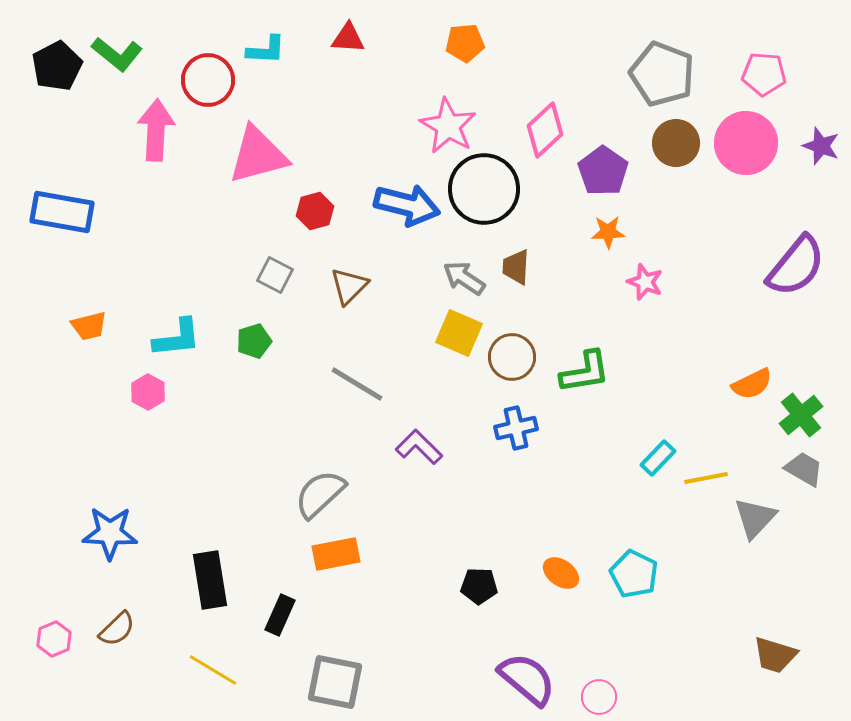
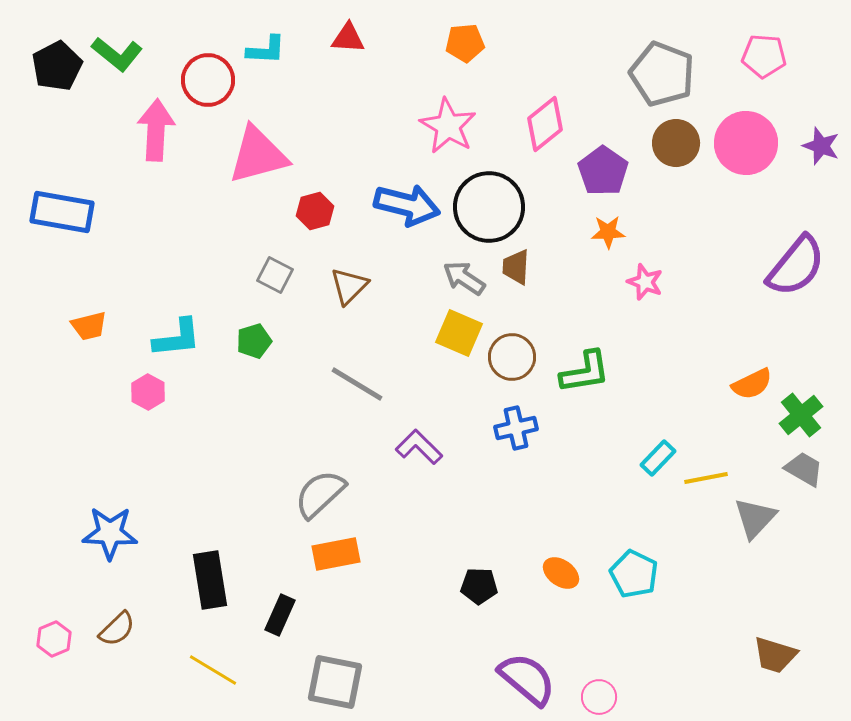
pink pentagon at (764, 74): moved 18 px up
pink diamond at (545, 130): moved 6 px up; rotated 4 degrees clockwise
black circle at (484, 189): moved 5 px right, 18 px down
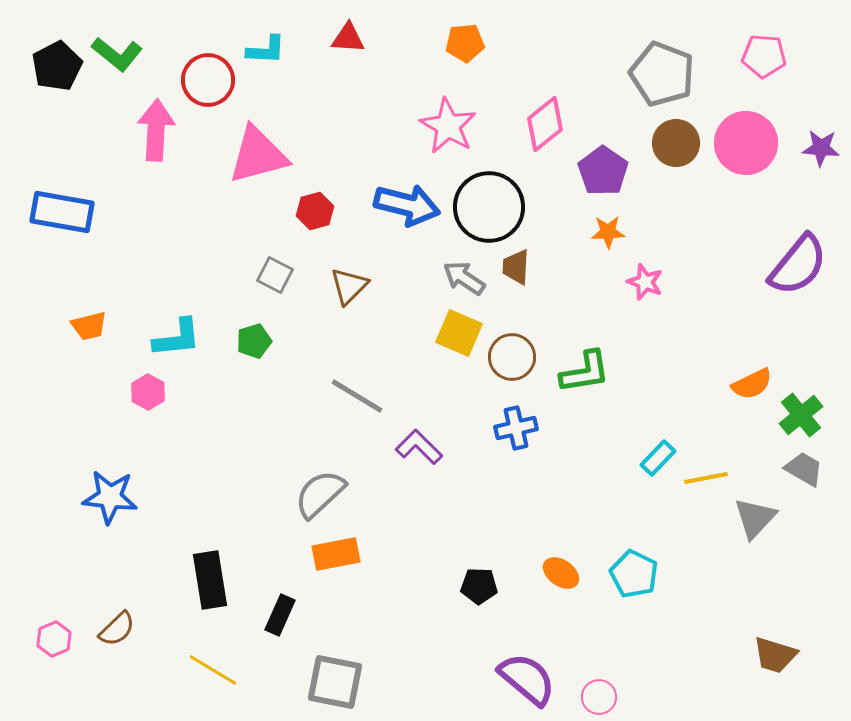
purple star at (821, 146): moved 2 px down; rotated 15 degrees counterclockwise
purple semicircle at (796, 266): moved 2 px right, 1 px up
gray line at (357, 384): moved 12 px down
blue star at (110, 533): moved 36 px up; rotated 4 degrees clockwise
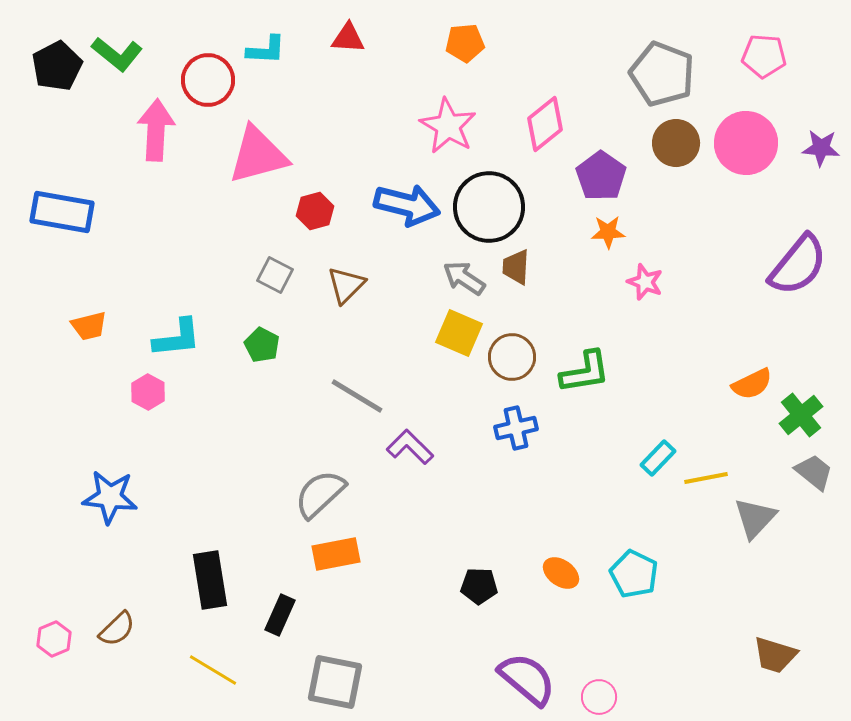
purple pentagon at (603, 171): moved 2 px left, 5 px down
brown triangle at (349, 286): moved 3 px left, 1 px up
green pentagon at (254, 341): moved 8 px right, 4 px down; rotated 28 degrees counterclockwise
purple L-shape at (419, 447): moved 9 px left
gray trapezoid at (804, 469): moved 10 px right, 3 px down; rotated 9 degrees clockwise
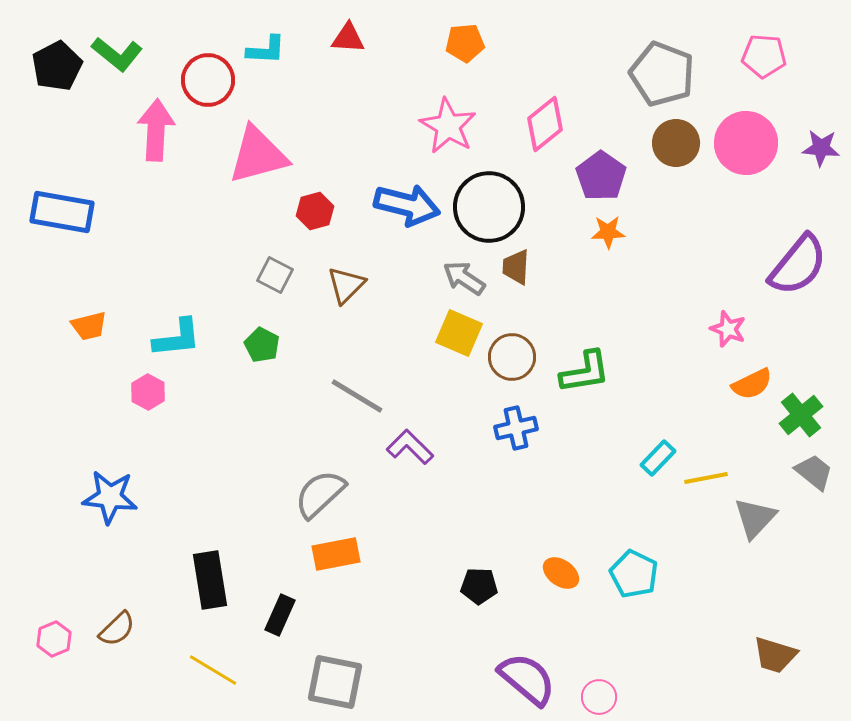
pink star at (645, 282): moved 83 px right, 47 px down
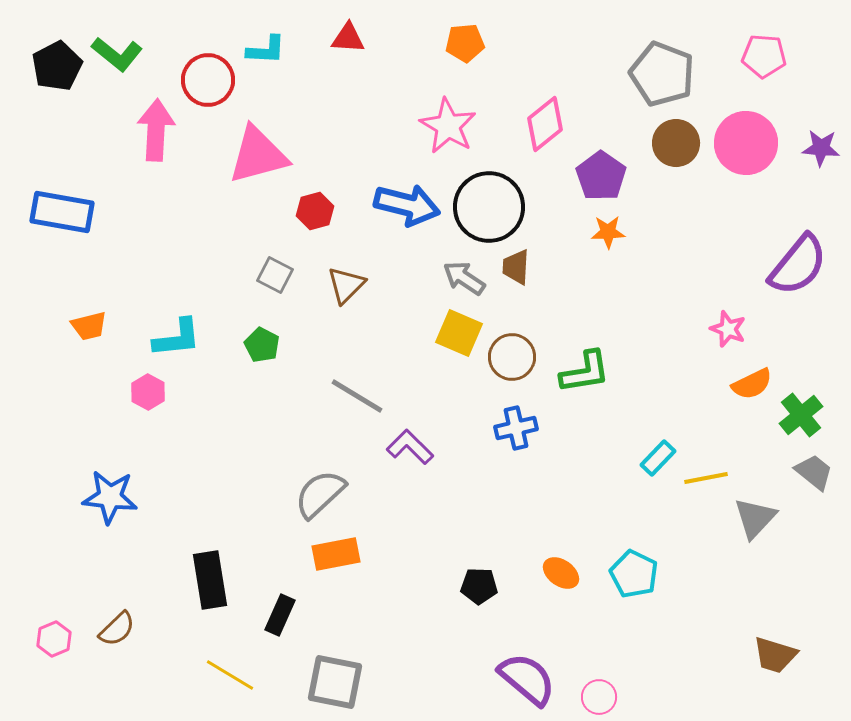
yellow line at (213, 670): moved 17 px right, 5 px down
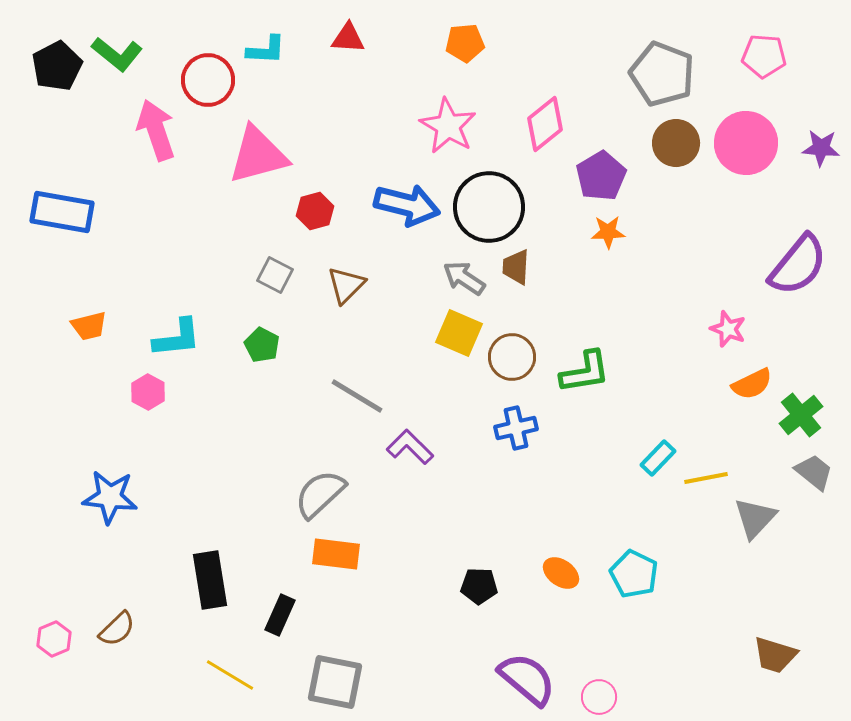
pink arrow at (156, 130): rotated 22 degrees counterclockwise
purple pentagon at (601, 176): rotated 6 degrees clockwise
orange rectangle at (336, 554): rotated 18 degrees clockwise
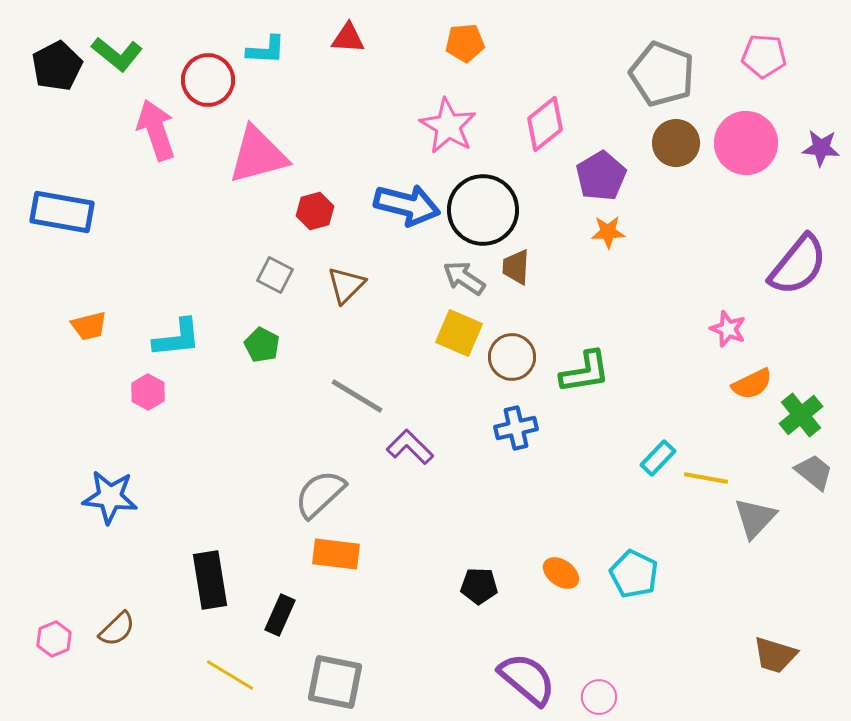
black circle at (489, 207): moved 6 px left, 3 px down
yellow line at (706, 478): rotated 21 degrees clockwise
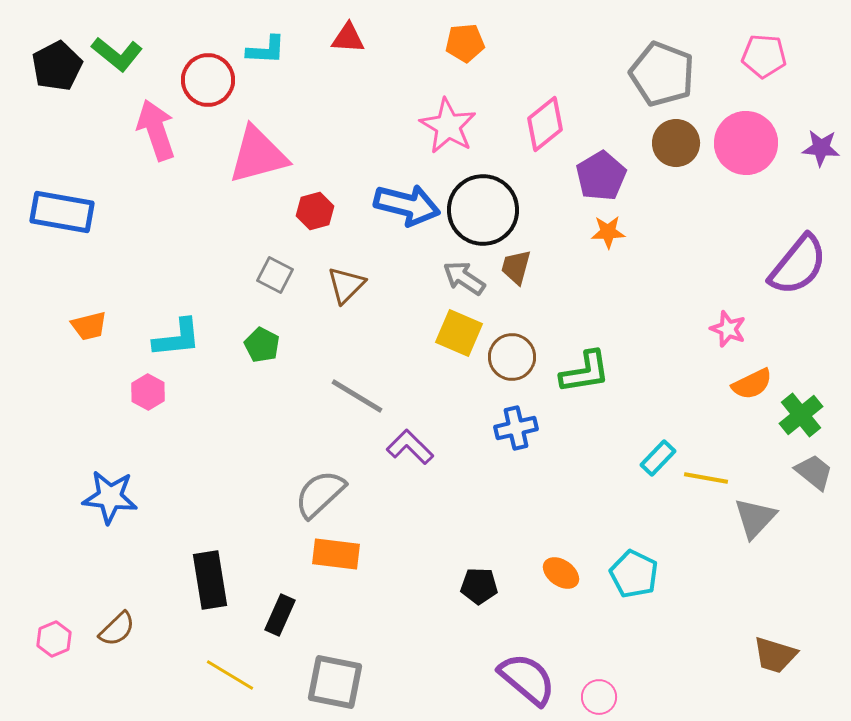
brown trapezoid at (516, 267): rotated 12 degrees clockwise
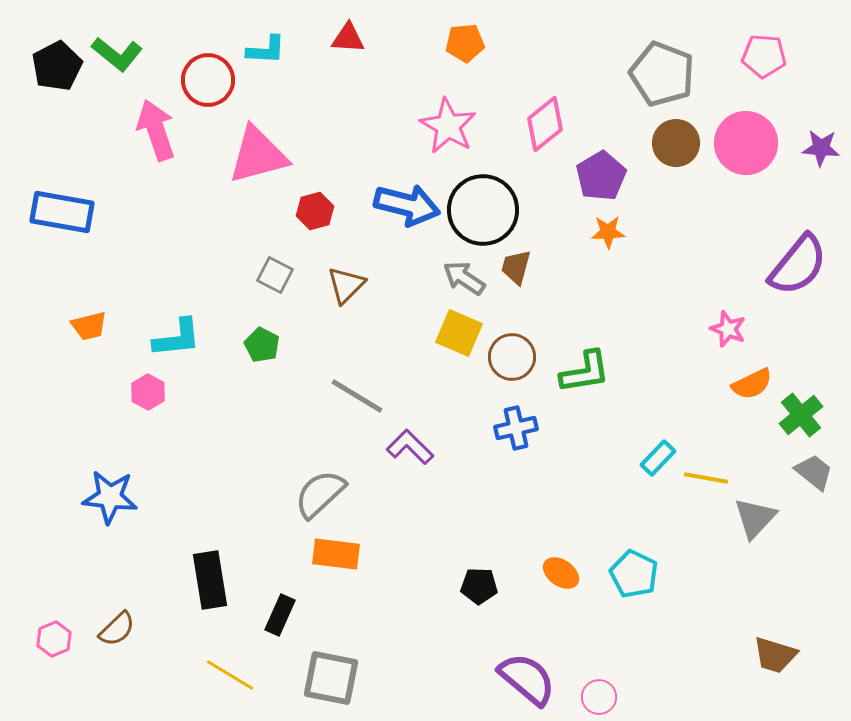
gray square at (335, 682): moved 4 px left, 4 px up
